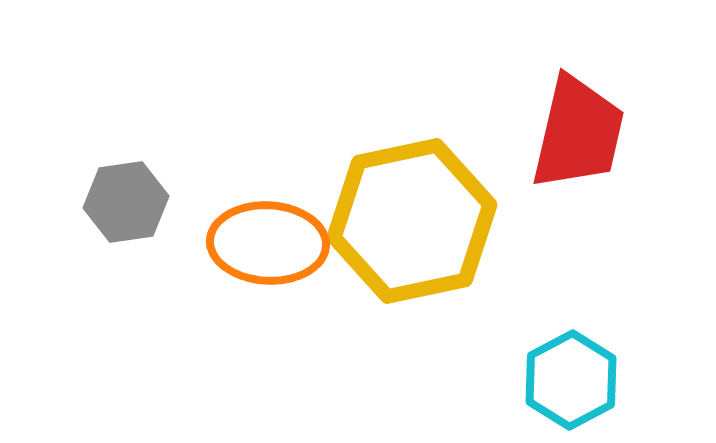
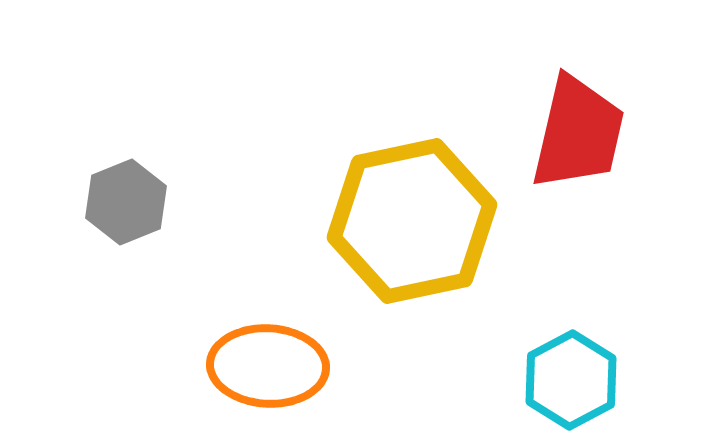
gray hexagon: rotated 14 degrees counterclockwise
orange ellipse: moved 123 px down
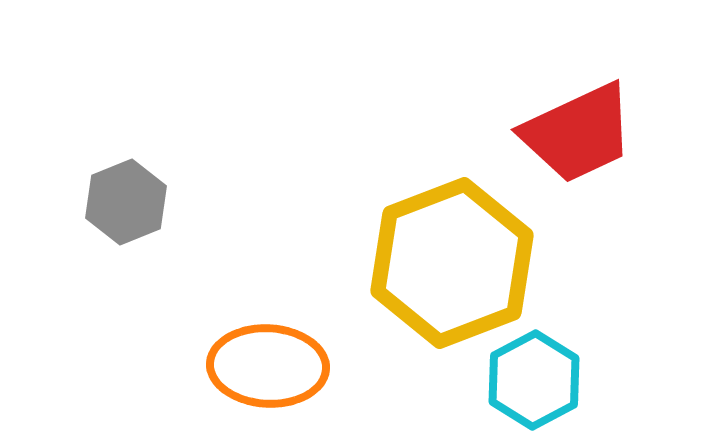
red trapezoid: rotated 52 degrees clockwise
yellow hexagon: moved 40 px right, 42 px down; rotated 9 degrees counterclockwise
cyan hexagon: moved 37 px left
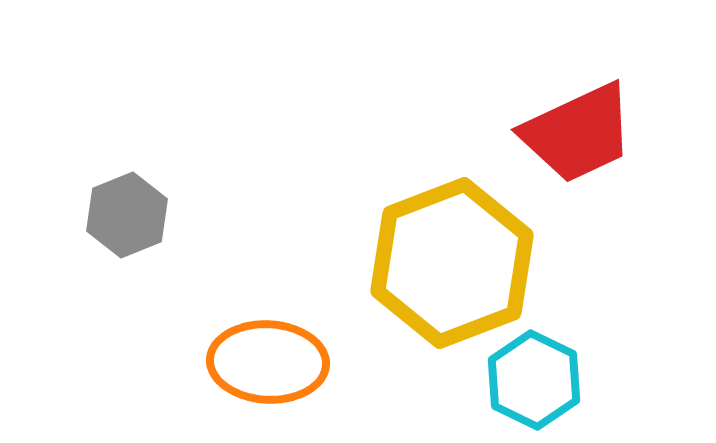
gray hexagon: moved 1 px right, 13 px down
orange ellipse: moved 4 px up
cyan hexagon: rotated 6 degrees counterclockwise
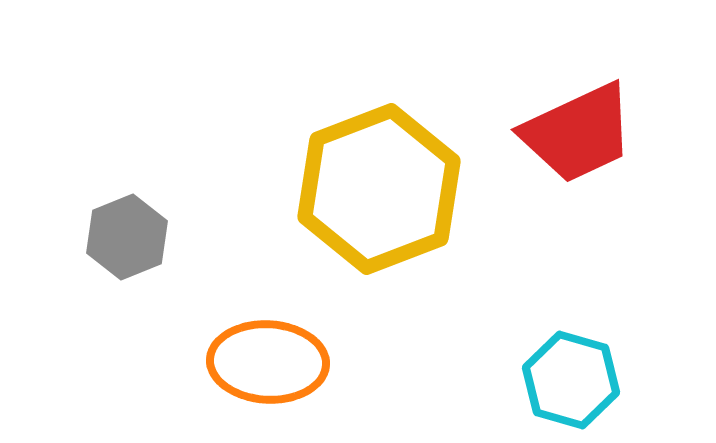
gray hexagon: moved 22 px down
yellow hexagon: moved 73 px left, 74 px up
cyan hexagon: moved 37 px right; rotated 10 degrees counterclockwise
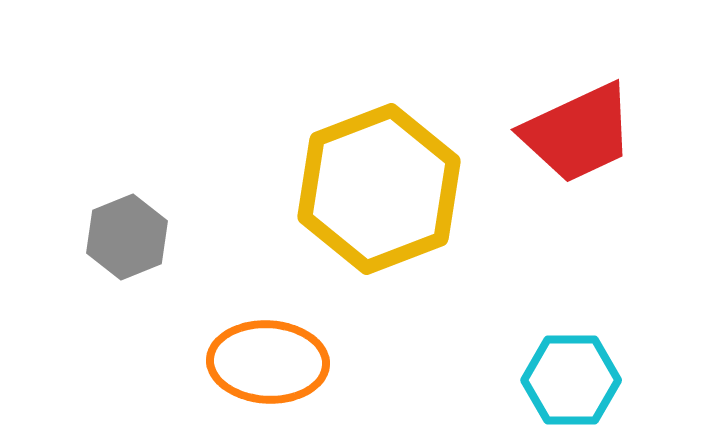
cyan hexagon: rotated 16 degrees counterclockwise
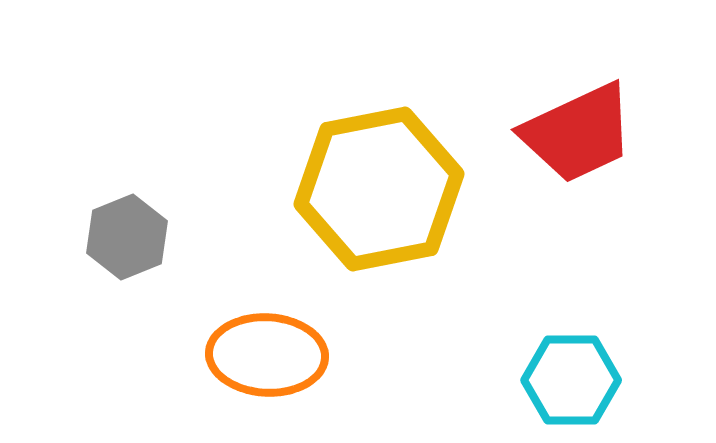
yellow hexagon: rotated 10 degrees clockwise
orange ellipse: moved 1 px left, 7 px up
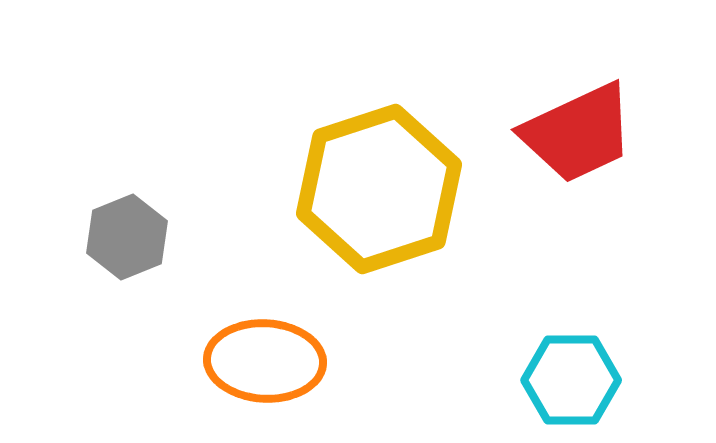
yellow hexagon: rotated 7 degrees counterclockwise
orange ellipse: moved 2 px left, 6 px down
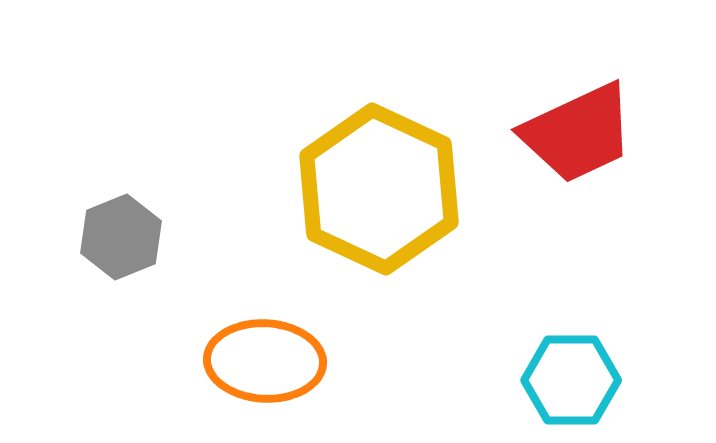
yellow hexagon: rotated 17 degrees counterclockwise
gray hexagon: moved 6 px left
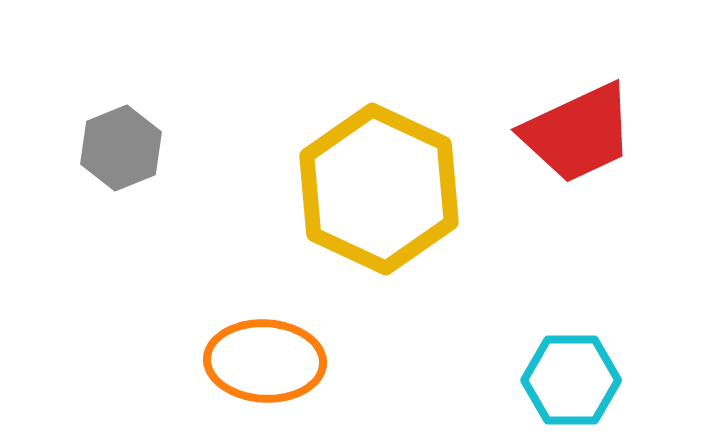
gray hexagon: moved 89 px up
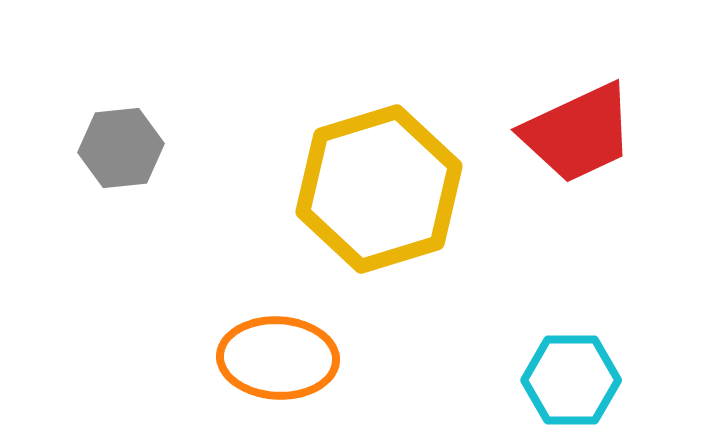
gray hexagon: rotated 16 degrees clockwise
yellow hexagon: rotated 18 degrees clockwise
orange ellipse: moved 13 px right, 3 px up
